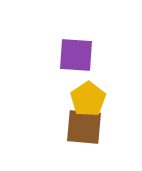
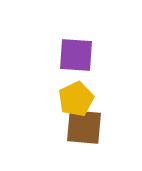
yellow pentagon: moved 12 px left; rotated 8 degrees clockwise
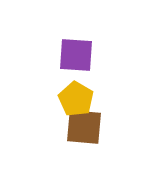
yellow pentagon: rotated 16 degrees counterclockwise
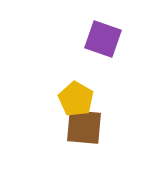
purple square: moved 27 px right, 16 px up; rotated 15 degrees clockwise
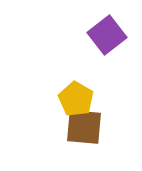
purple square: moved 4 px right, 4 px up; rotated 33 degrees clockwise
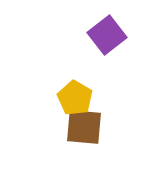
yellow pentagon: moved 1 px left, 1 px up
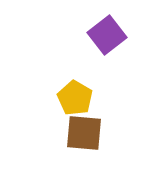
brown square: moved 6 px down
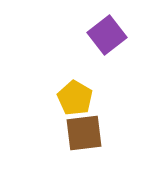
brown square: rotated 12 degrees counterclockwise
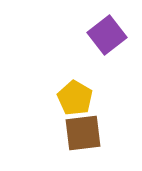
brown square: moved 1 px left
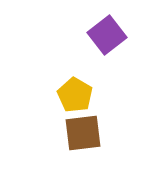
yellow pentagon: moved 3 px up
